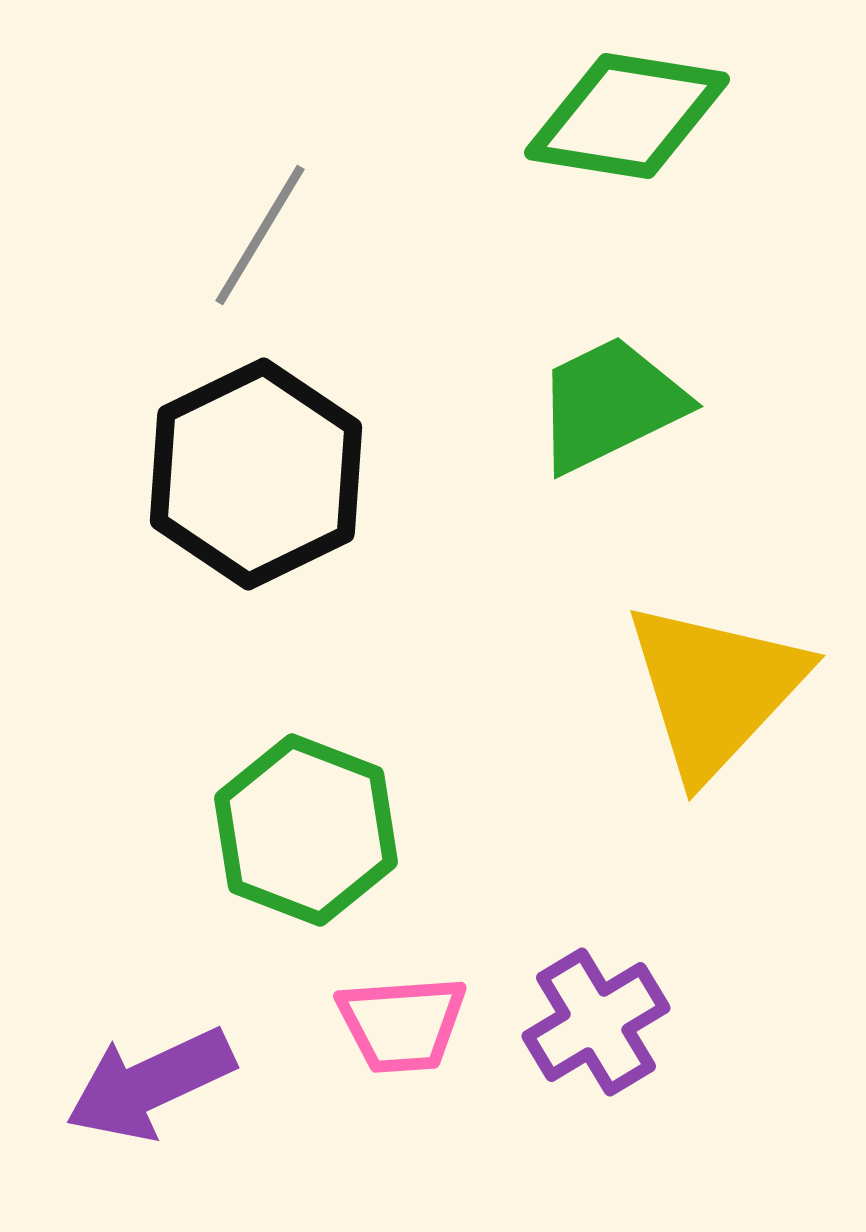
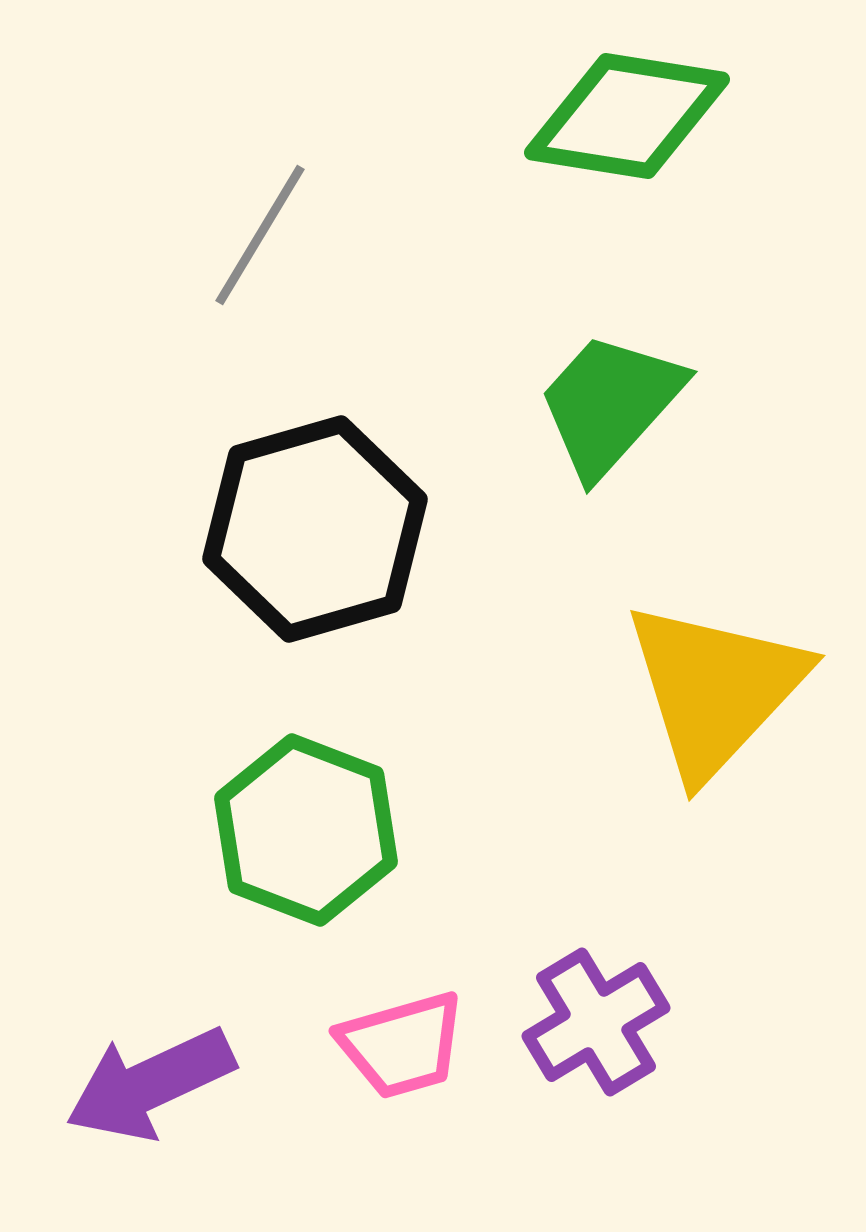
green trapezoid: rotated 22 degrees counterclockwise
black hexagon: moved 59 px right, 55 px down; rotated 10 degrees clockwise
pink trapezoid: moved 21 px down; rotated 12 degrees counterclockwise
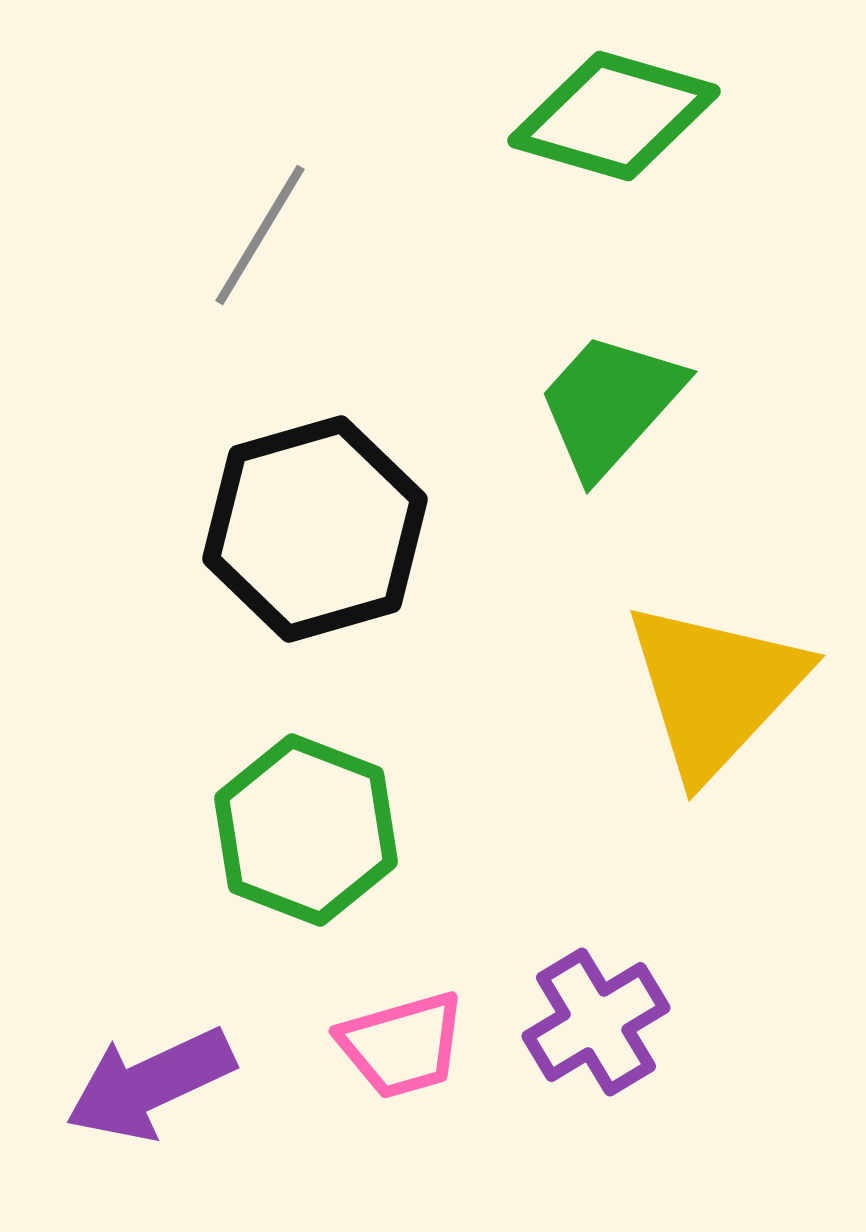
green diamond: moved 13 px left; rotated 7 degrees clockwise
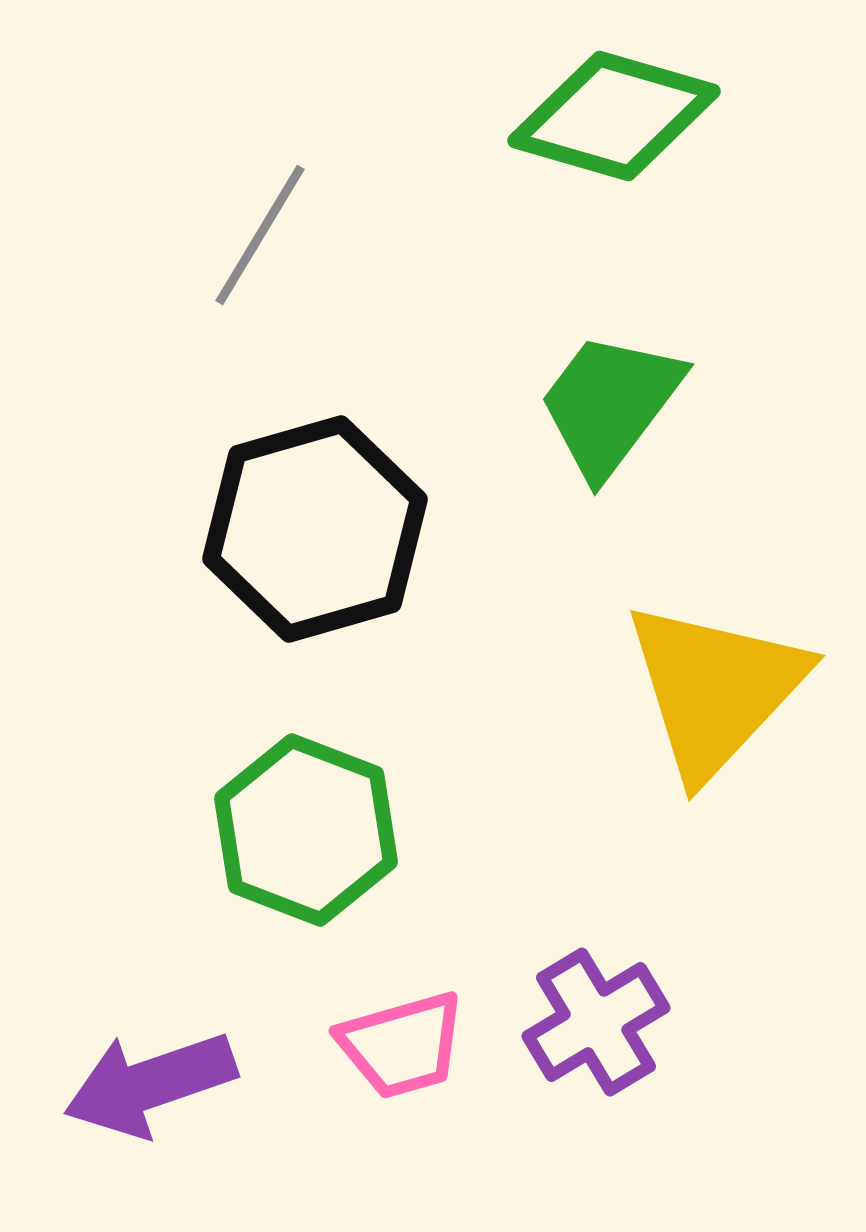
green trapezoid: rotated 5 degrees counterclockwise
purple arrow: rotated 6 degrees clockwise
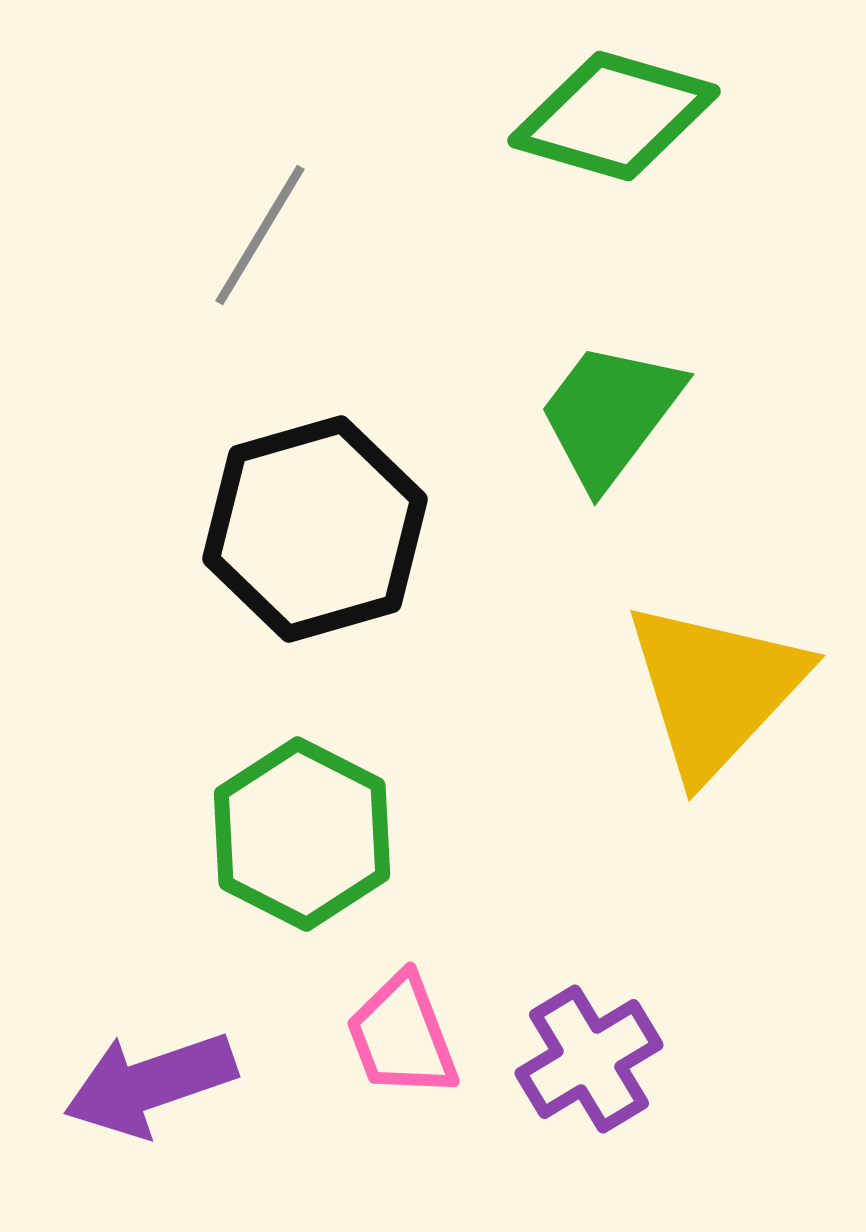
green trapezoid: moved 10 px down
green hexagon: moved 4 px left, 4 px down; rotated 6 degrees clockwise
purple cross: moved 7 px left, 37 px down
pink trapezoid: moved 9 px up; rotated 85 degrees clockwise
